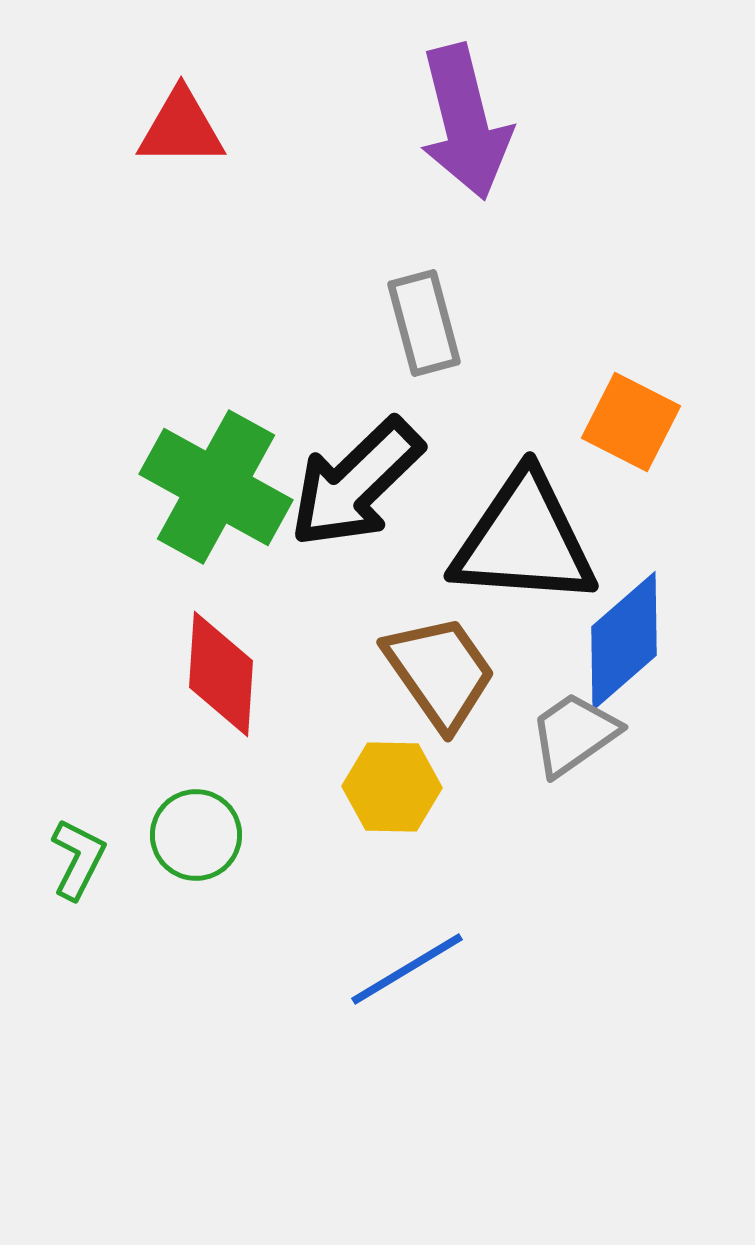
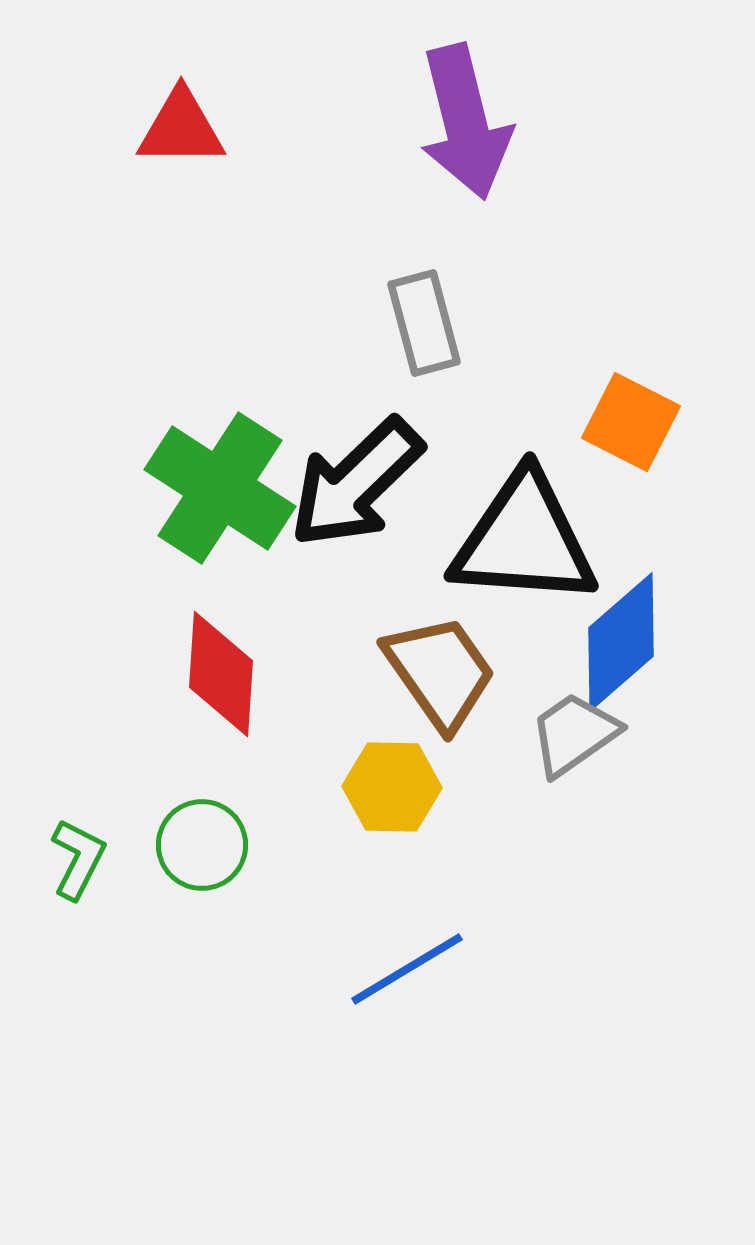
green cross: moved 4 px right, 1 px down; rotated 4 degrees clockwise
blue diamond: moved 3 px left, 1 px down
green circle: moved 6 px right, 10 px down
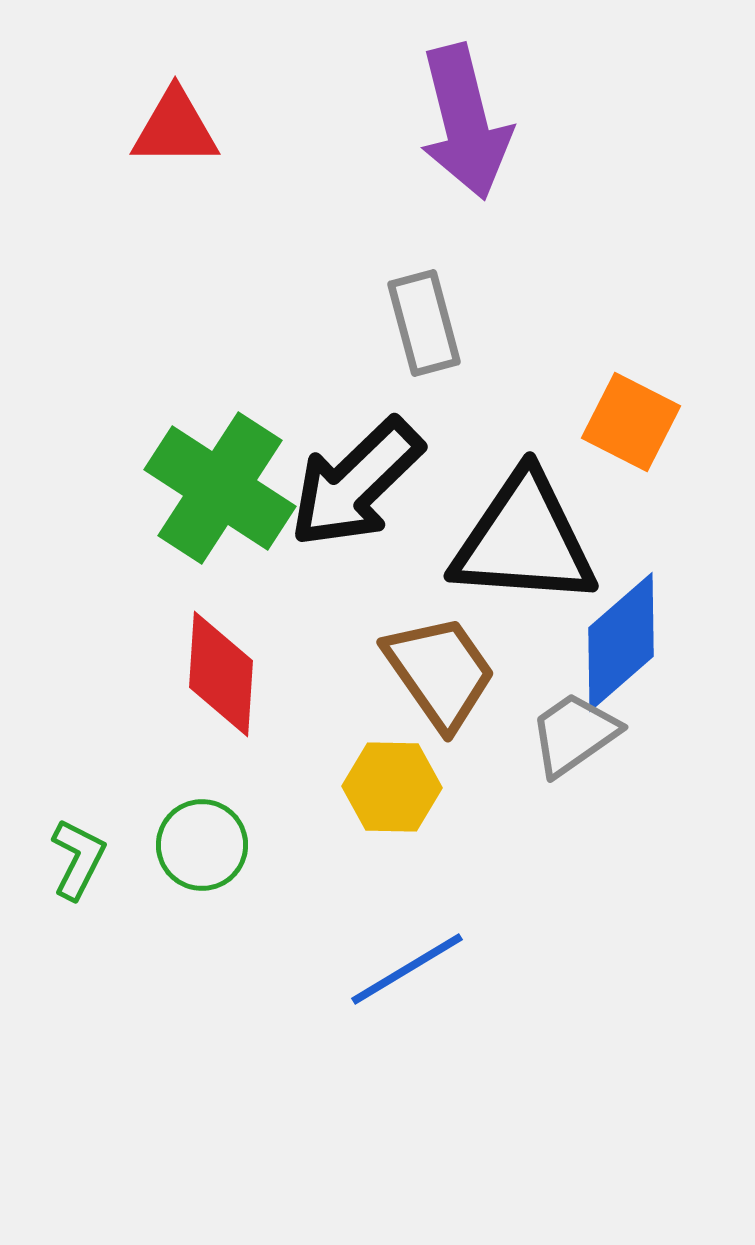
red triangle: moved 6 px left
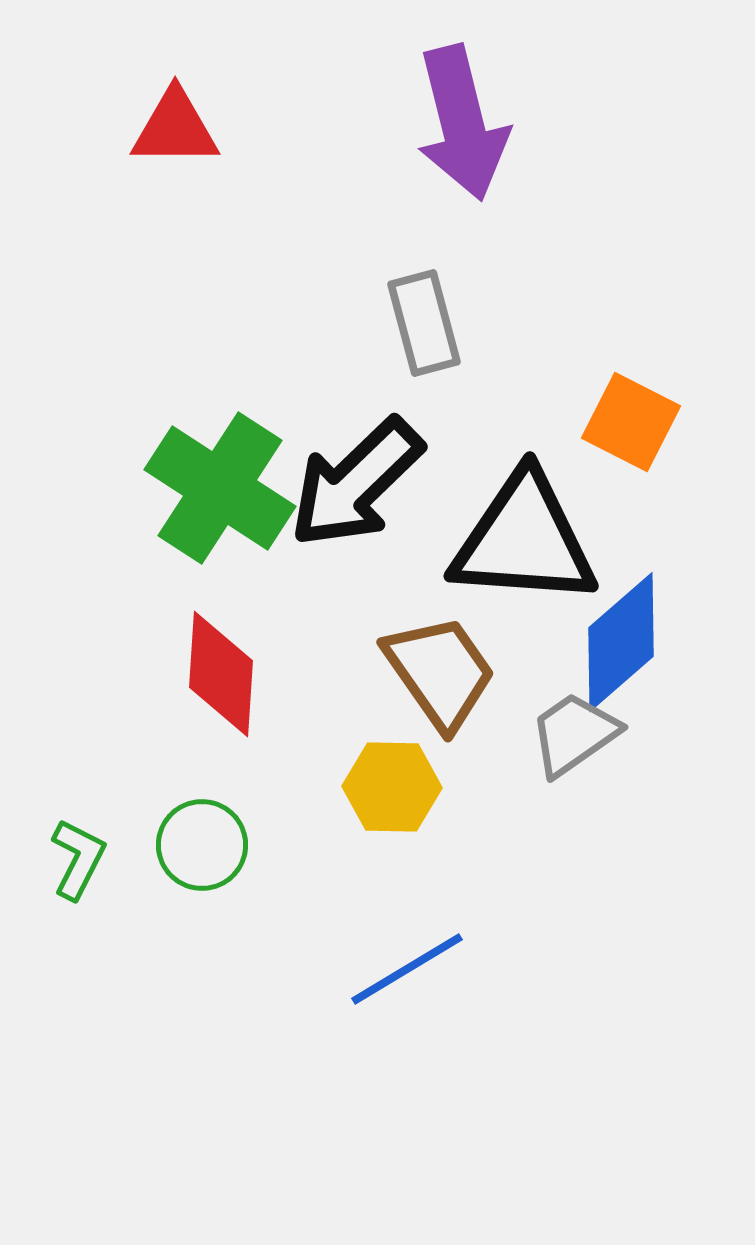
purple arrow: moved 3 px left, 1 px down
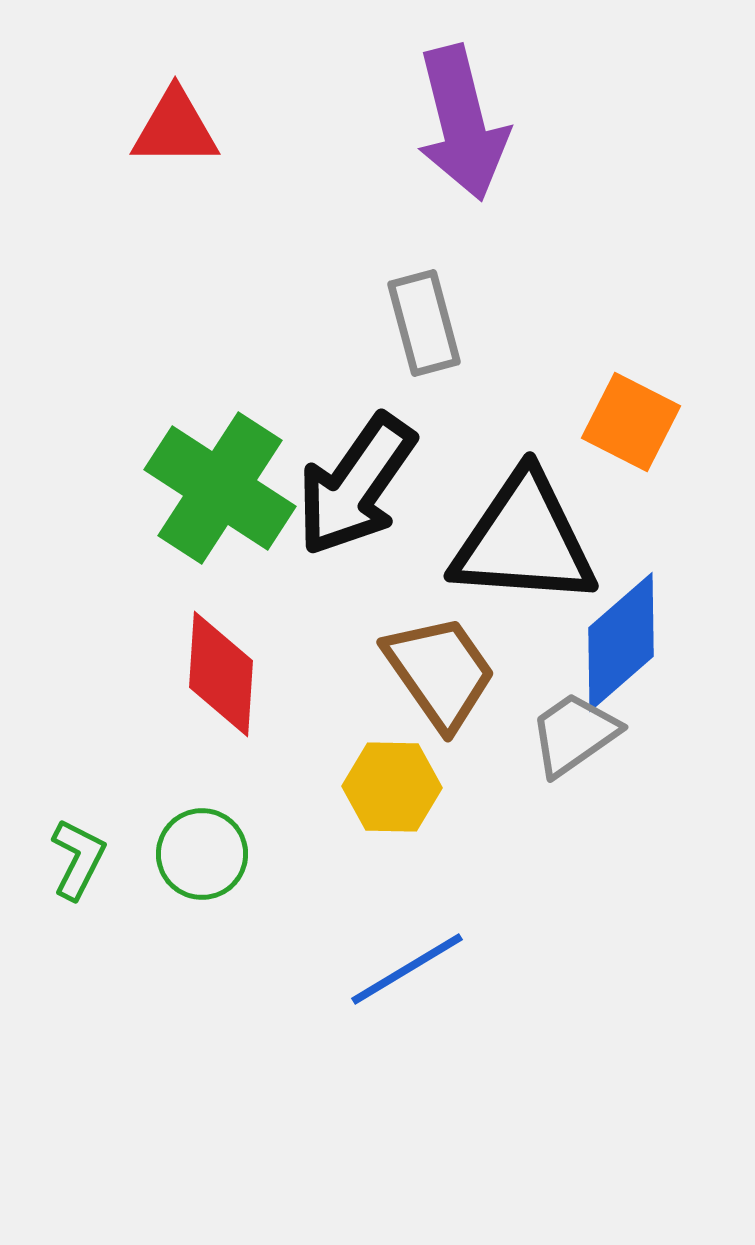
black arrow: moved 2 px down; rotated 11 degrees counterclockwise
green circle: moved 9 px down
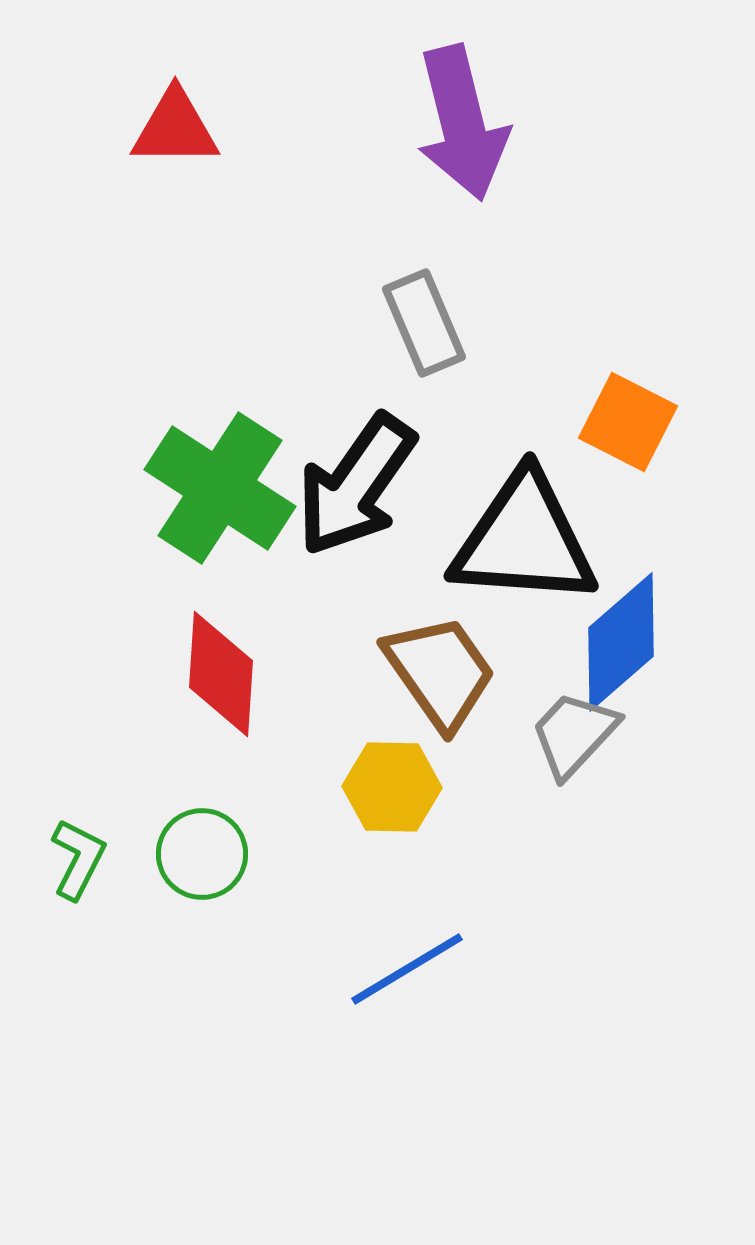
gray rectangle: rotated 8 degrees counterclockwise
orange square: moved 3 px left
gray trapezoid: rotated 12 degrees counterclockwise
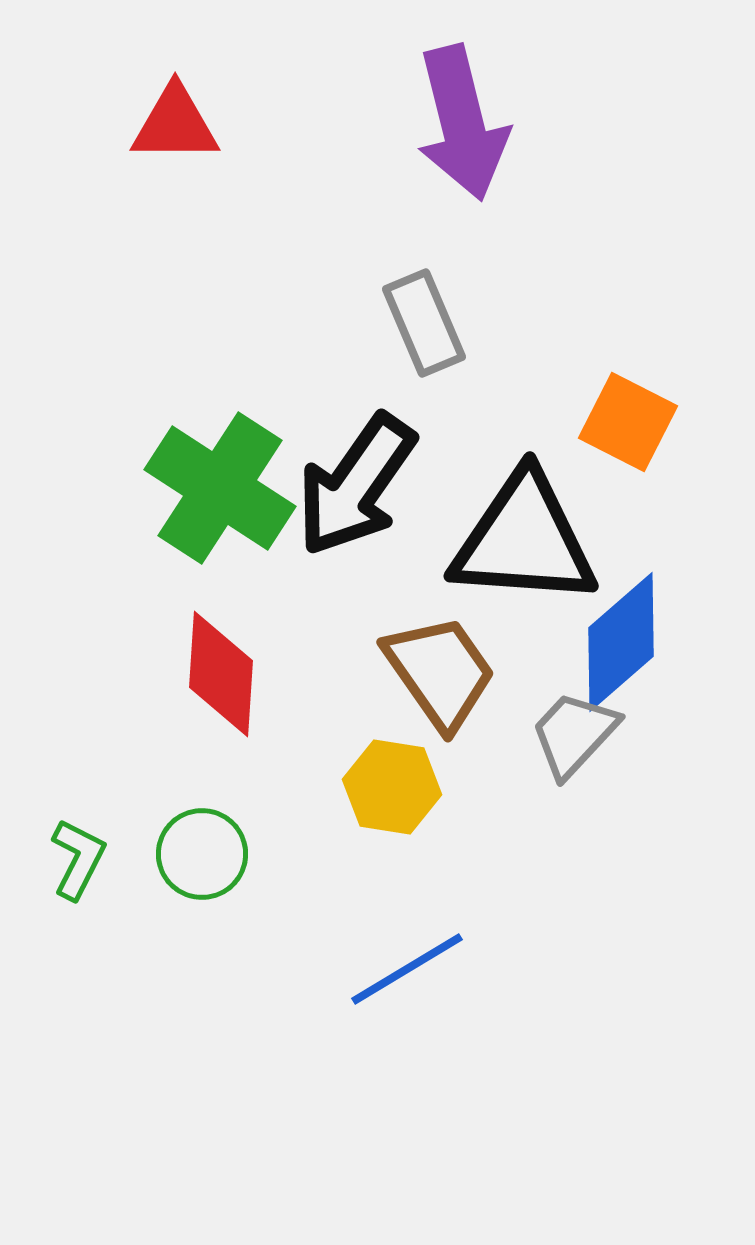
red triangle: moved 4 px up
yellow hexagon: rotated 8 degrees clockwise
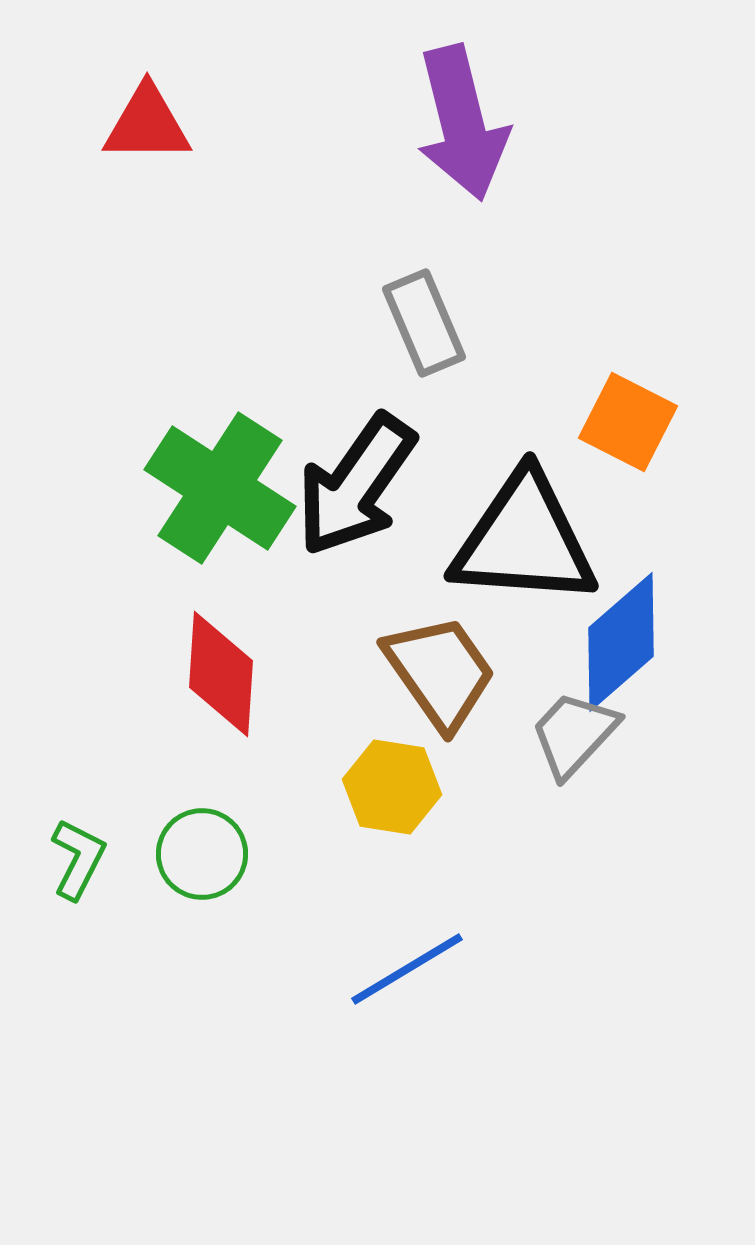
red triangle: moved 28 px left
